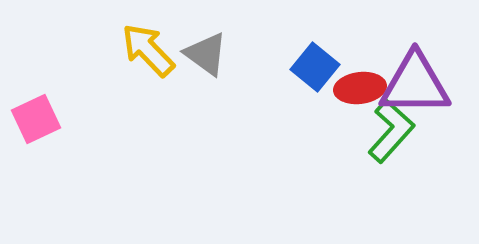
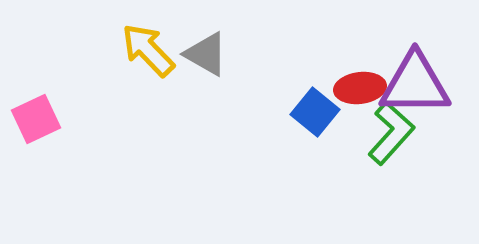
gray triangle: rotated 6 degrees counterclockwise
blue square: moved 45 px down
green L-shape: moved 2 px down
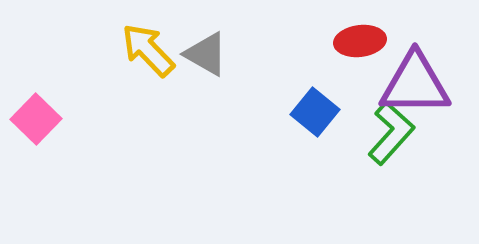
red ellipse: moved 47 px up
pink square: rotated 21 degrees counterclockwise
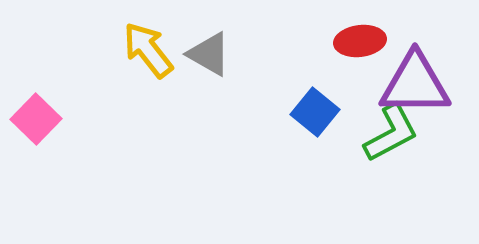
yellow arrow: rotated 6 degrees clockwise
gray triangle: moved 3 px right
green L-shape: rotated 20 degrees clockwise
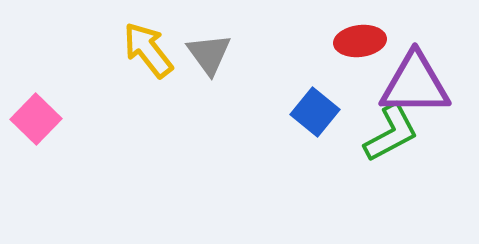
gray triangle: rotated 24 degrees clockwise
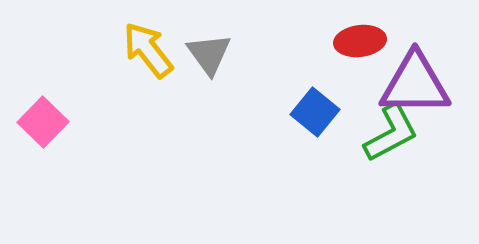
pink square: moved 7 px right, 3 px down
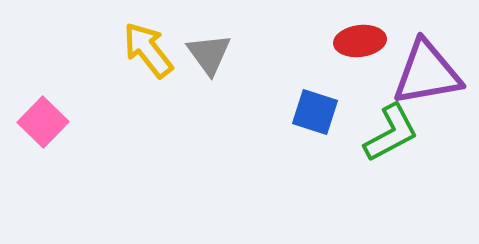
purple triangle: moved 12 px right, 11 px up; rotated 10 degrees counterclockwise
blue square: rotated 21 degrees counterclockwise
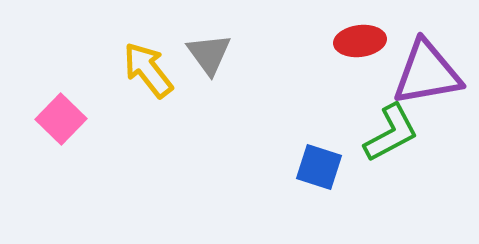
yellow arrow: moved 20 px down
blue square: moved 4 px right, 55 px down
pink square: moved 18 px right, 3 px up
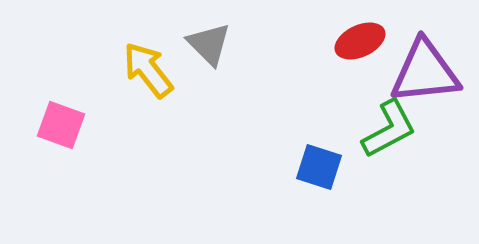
red ellipse: rotated 18 degrees counterclockwise
gray triangle: moved 10 px up; rotated 9 degrees counterclockwise
purple triangle: moved 2 px left, 1 px up; rotated 4 degrees clockwise
pink square: moved 6 px down; rotated 24 degrees counterclockwise
green L-shape: moved 2 px left, 4 px up
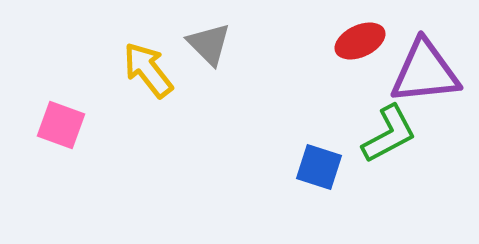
green L-shape: moved 5 px down
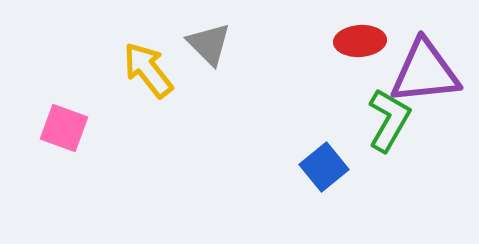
red ellipse: rotated 21 degrees clockwise
pink square: moved 3 px right, 3 px down
green L-shape: moved 14 px up; rotated 32 degrees counterclockwise
blue square: moved 5 px right; rotated 33 degrees clockwise
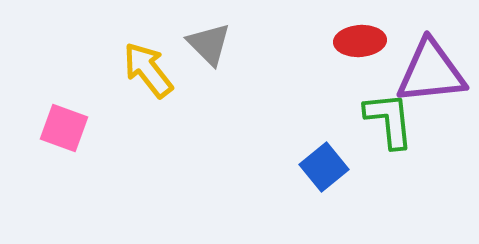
purple triangle: moved 6 px right
green L-shape: rotated 36 degrees counterclockwise
